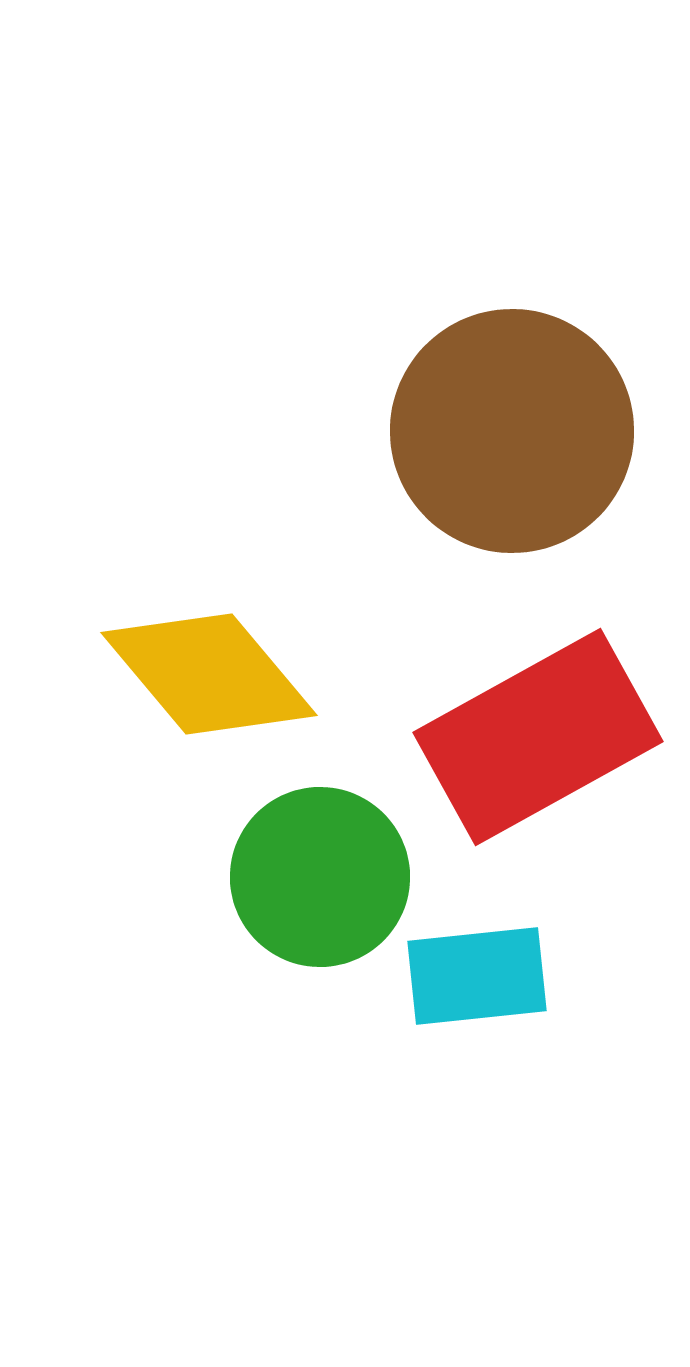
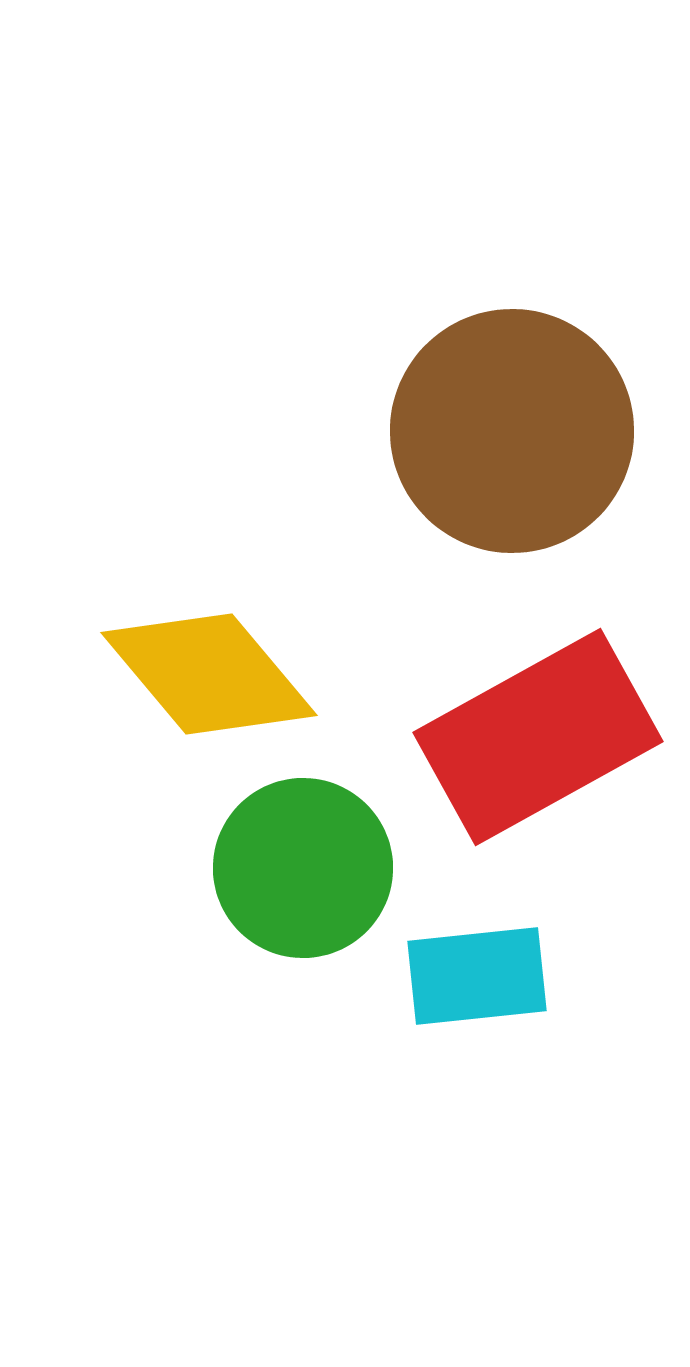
green circle: moved 17 px left, 9 px up
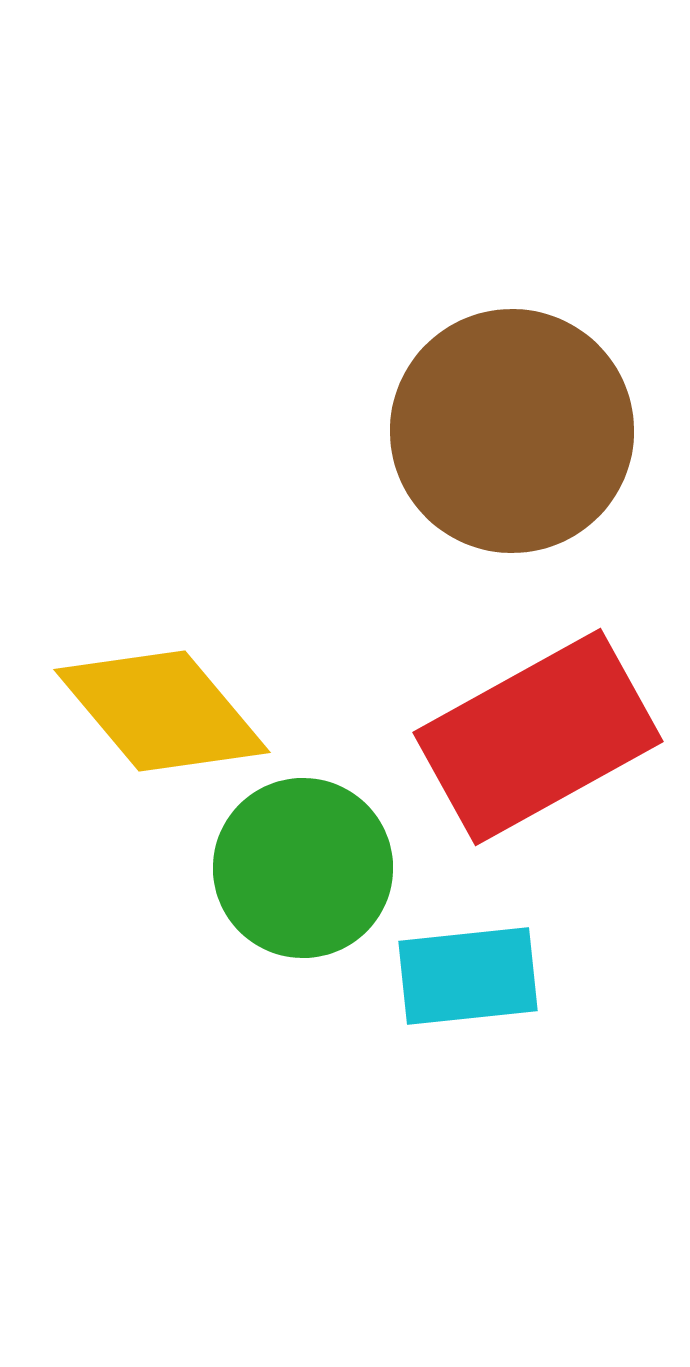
yellow diamond: moved 47 px left, 37 px down
cyan rectangle: moved 9 px left
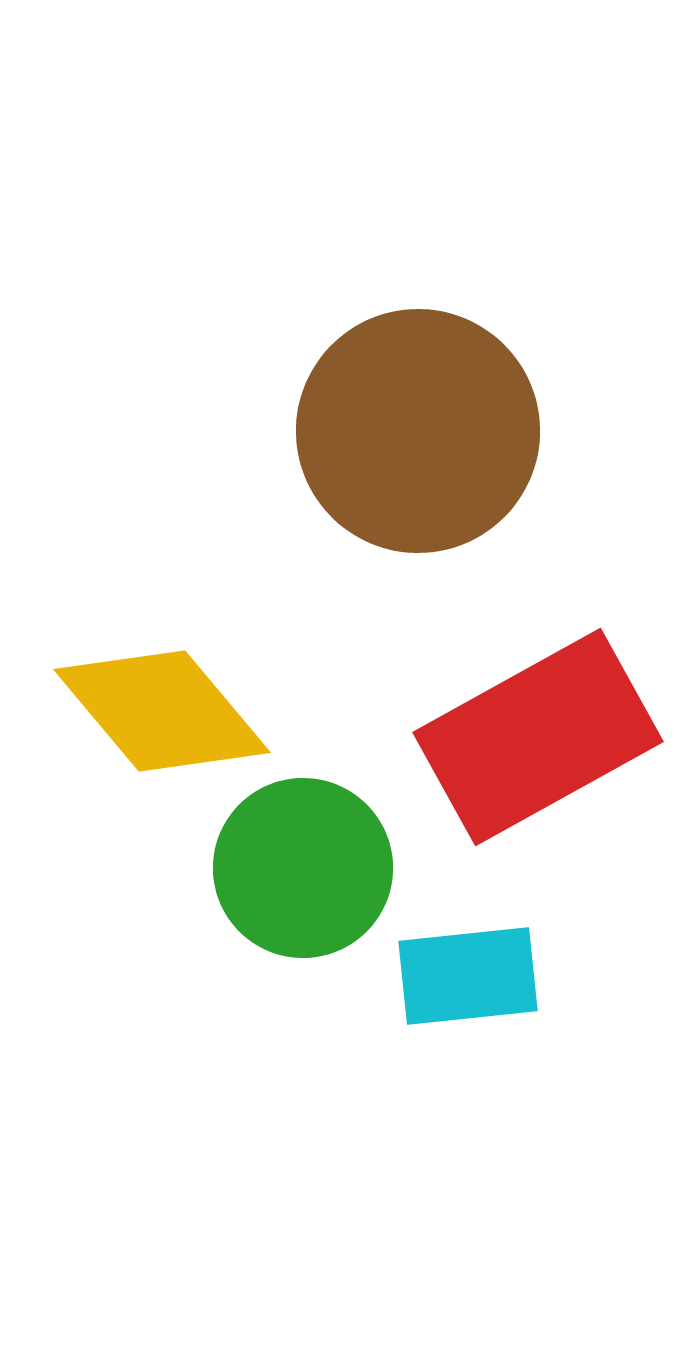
brown circle: moved 94 px left
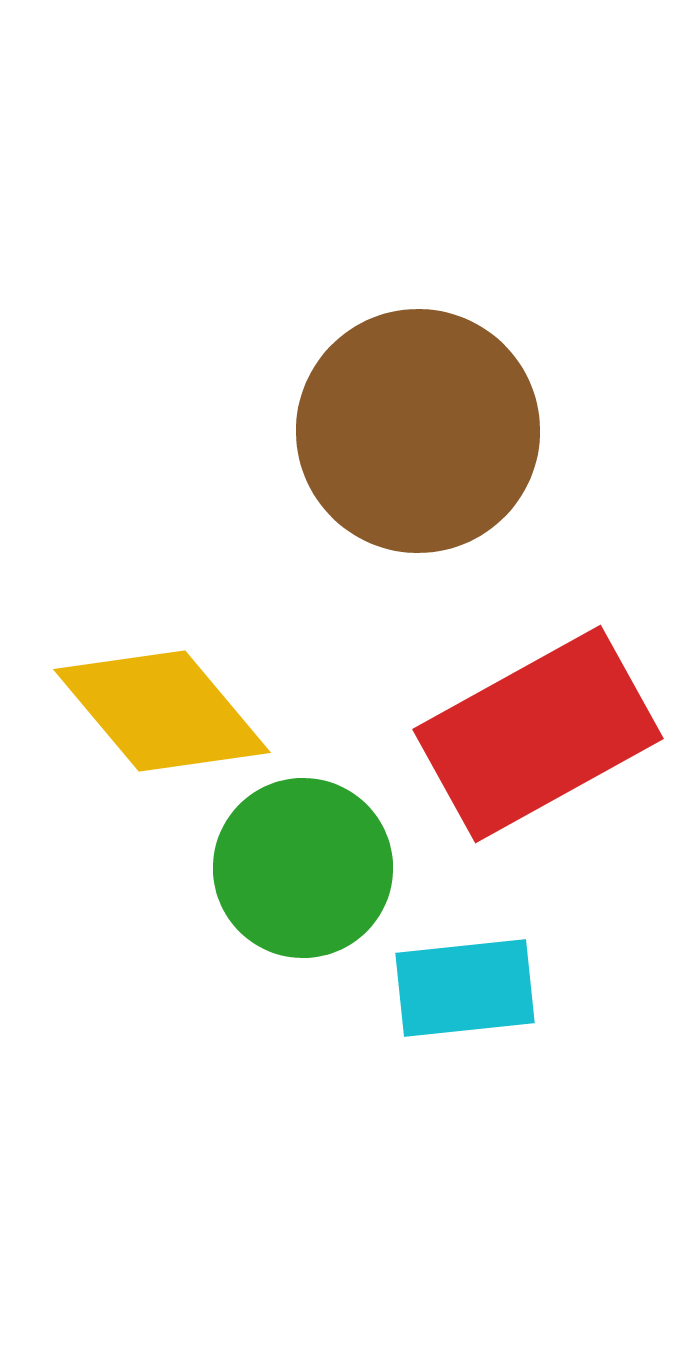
red rectangle: moved 3 px up
cyan rectangle: moved 3 px left, 12 px down
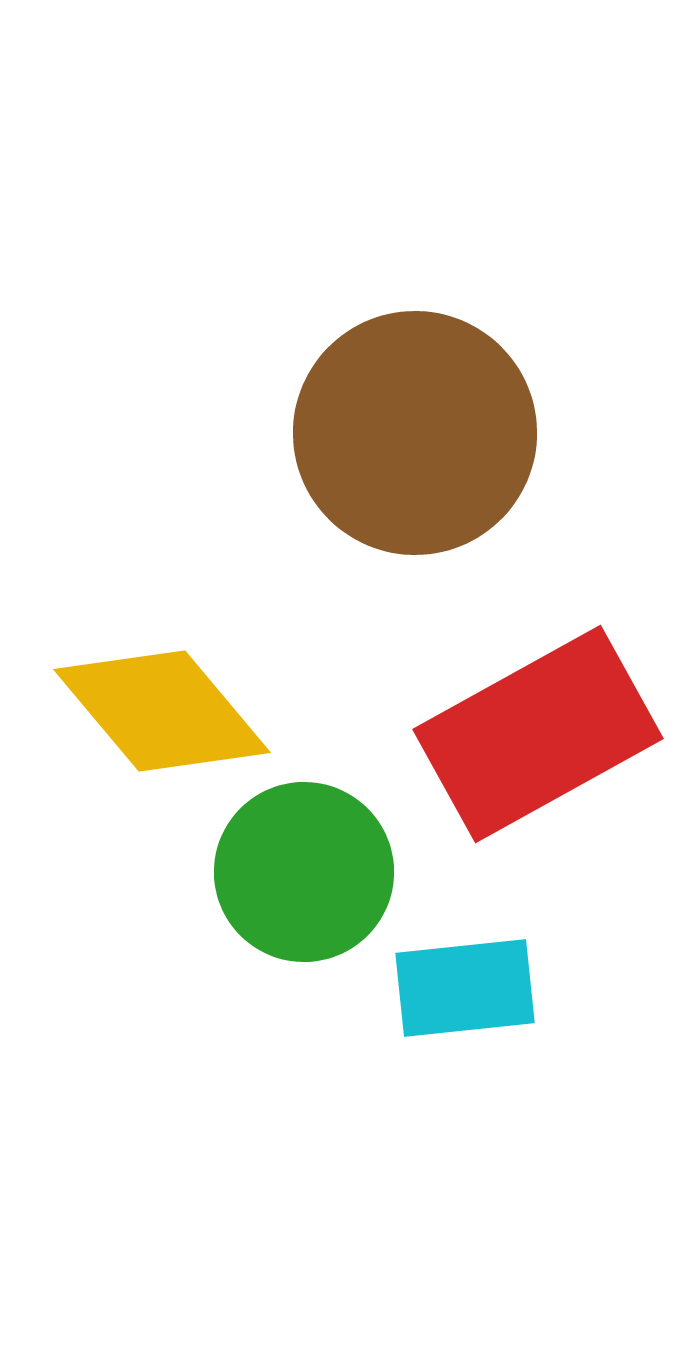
brown circle: moved 3 px left, 2 px down
green circle: moved 1 px right, 4 px down
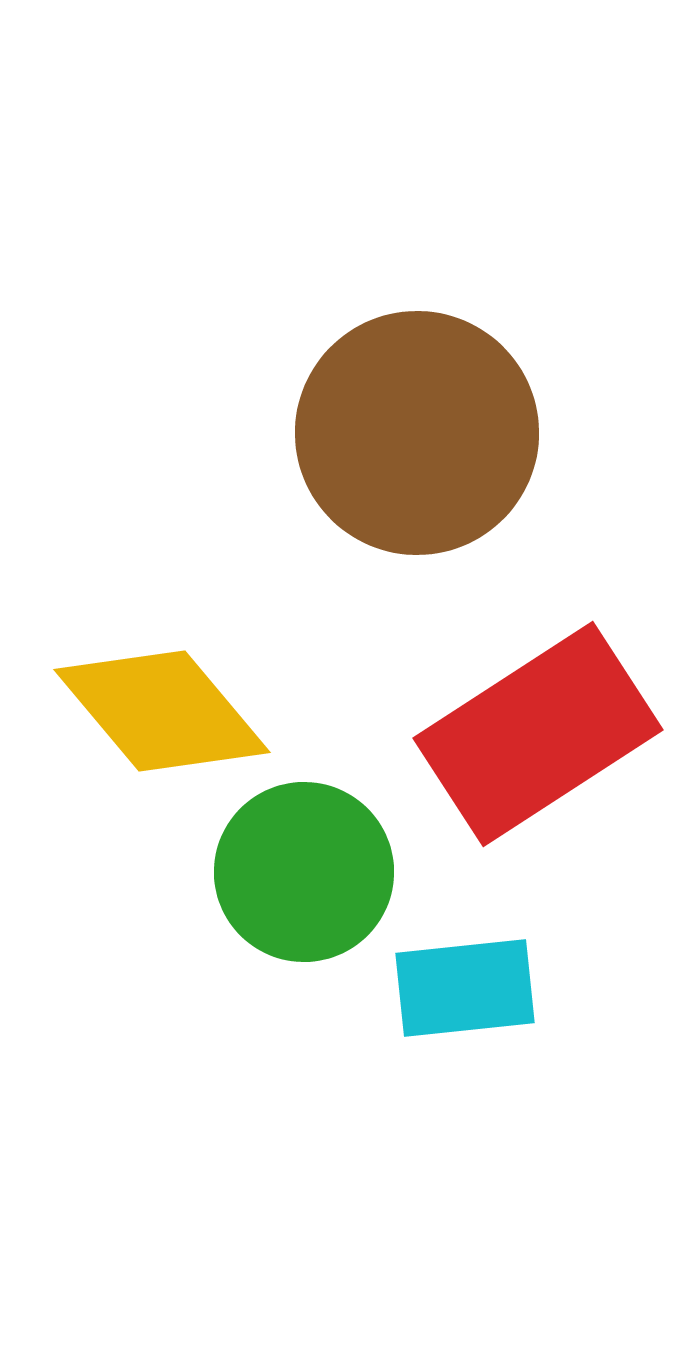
brown circle: moved 2 px right
red rectangle: rotated 4 degrees counterclockwise
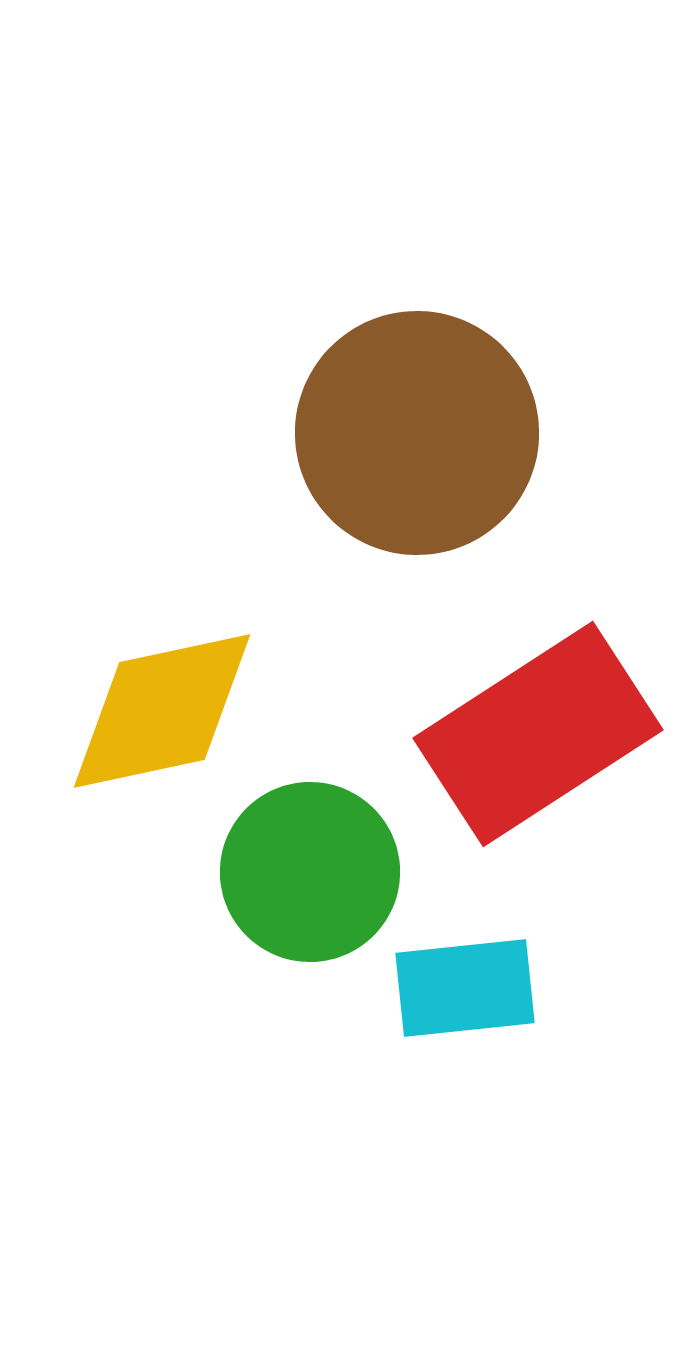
yellow diamond: rotated 62 degrees counterclockwise
green circle: moved 6 px right
